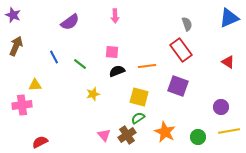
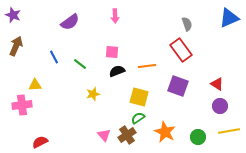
red triangle: moved 11 px left, 22 px down
purple circle: moved 1 px left, 1 px up
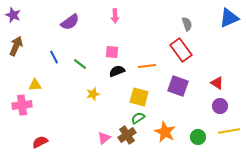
red triangle: moved 1 px up
pink triangle: moved 3 px down; rotated 32 degrees clockwise
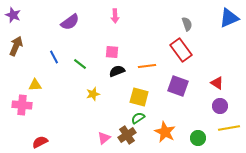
pink cross: rotated 12 degrees clockwise
yellow line: moved 3 px up
green circle: moved 1 px down
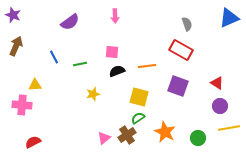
red rectangle: rotated 25 degrees counterclockwise
green line: rotated 48 degrees counterclockwise
red semicircle: moved 7 px left
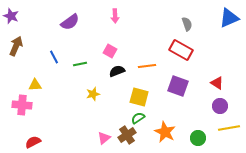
purple star: moved 2 px left, 1 px down
pink square: moved 2 px left, 1 px up; rotated 24 degrees clockwise
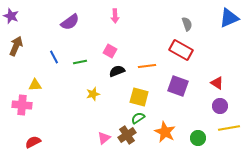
green line: moved 2 px up
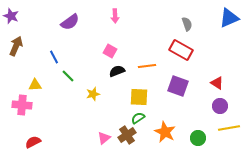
green line: moved 12 px left, 14 px down; rotated 56 degrees clockwise
yellow square: rotated 12 degrees counterclockwise
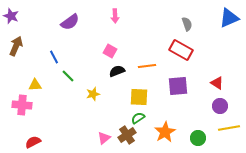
purple square: rotated 25 degrees counterclockwise
orange star: rotated 15 degrees clockwise
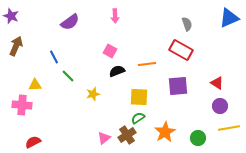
orange line: moved 2 px up
